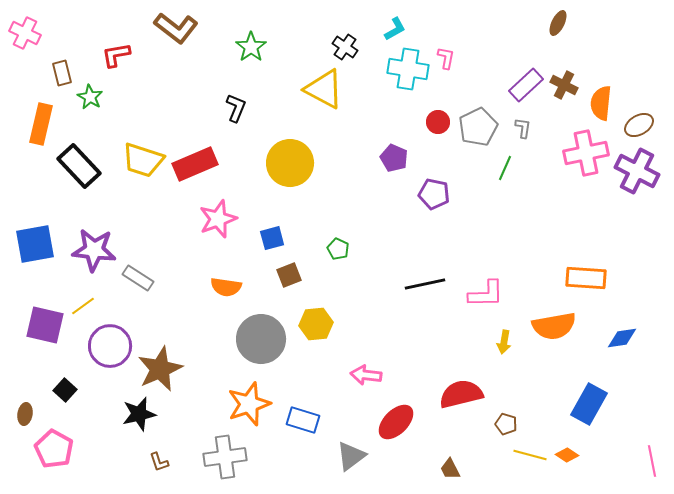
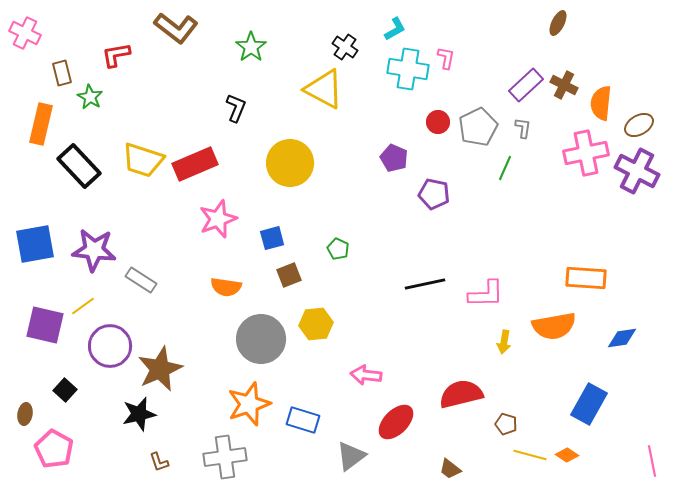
gray rectangle at (138, 278): moved 3 px right, 2 px down
brown trapezoid at (450, 469): rotated 25 degrees counterclockwise
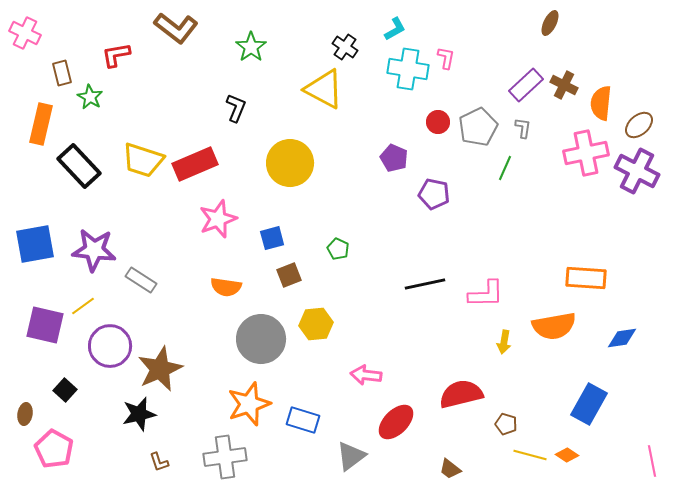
brown ellipse at (558, 23): moved 8 px left
brown ellipse at (639, 125): rotated 12 degrees counterclockwise
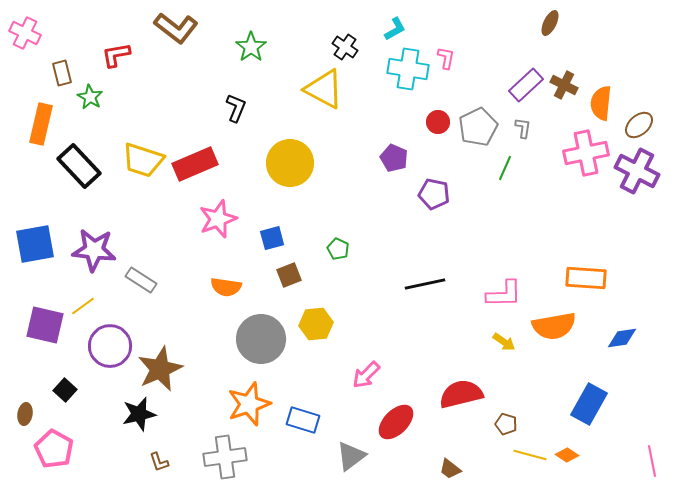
pink L-shape at (486, 294): moved 18 px right
yellow arrow at (504, 342): rotated 65 degrees counterclockwise
pink arrow at (366, 375): rotated 52 degrees counterclockwise
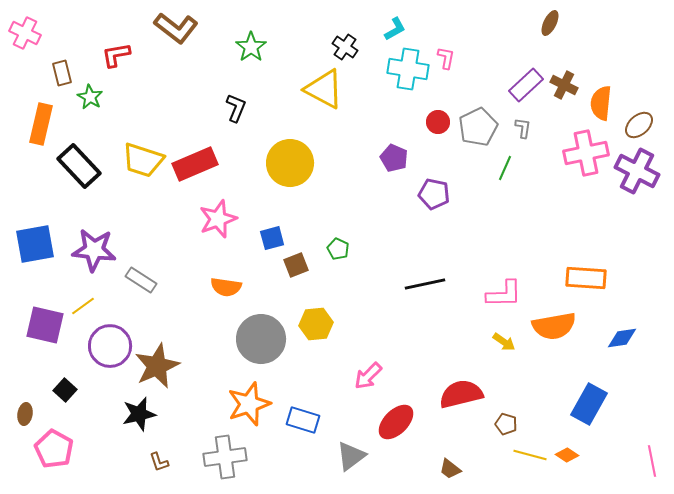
brown square at (289, 275): moved 7 px right, 10 px up
brown star at (160, 369): moved 3 px left, 3 px up
pink arrow at (366, 375): moved 2 px right, 1 px down
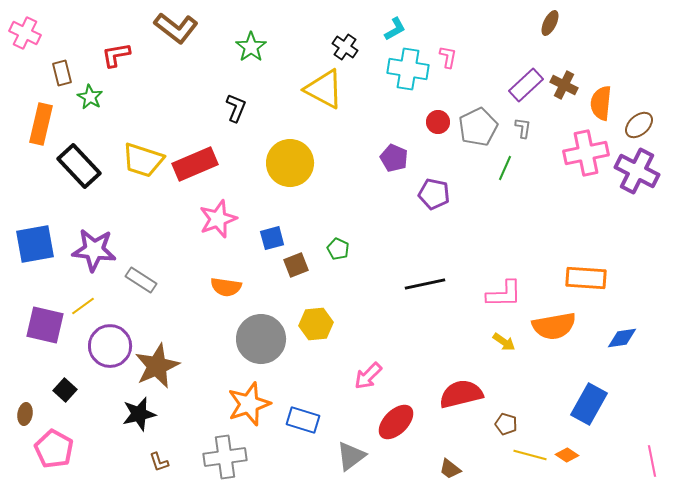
pink L-shape at (446, 58): moved 2 px right, 1 px up
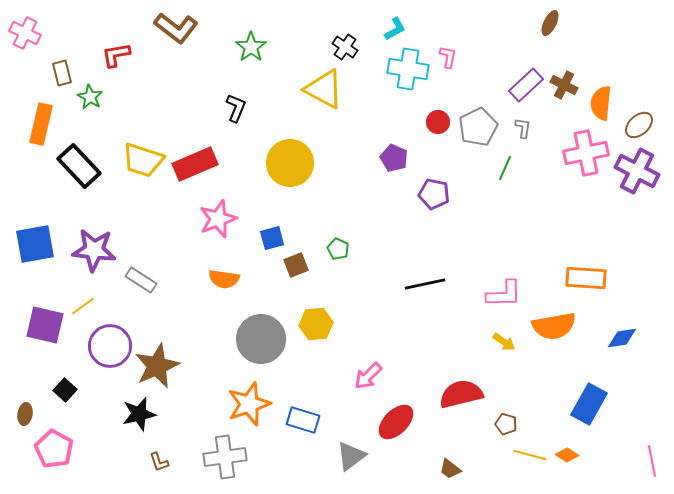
orange semicircle at (226, 287): moved 2 px left, 8 px up
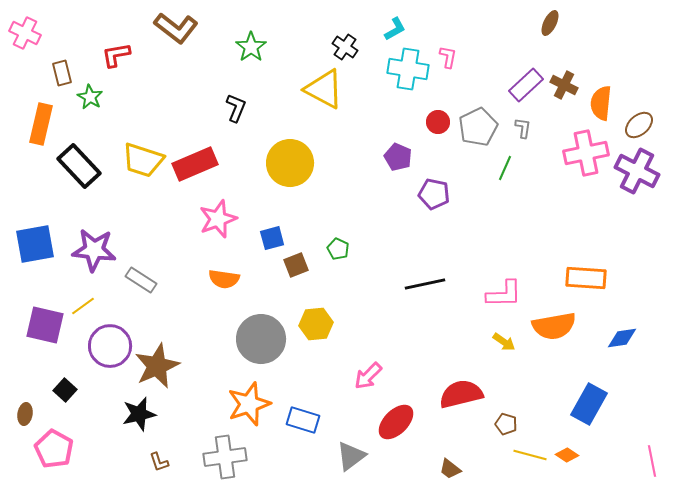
purple pentagon at (394, 158): moved 4 px right, 1 px up
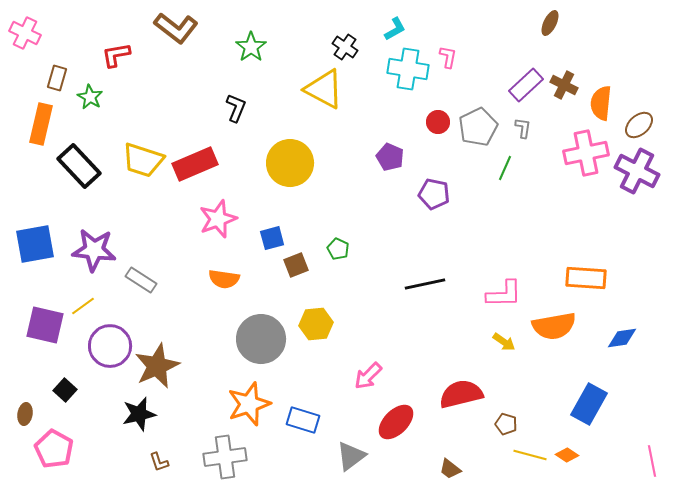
brown rectangle at (62, 73): moved 5 px left, 5 px down; rotated 30 degrees clockwise
purple pentagon at (398, 157): moved 8 px left
